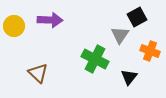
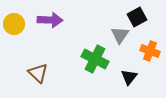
yellow circle: moved 2 px up
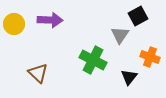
black square: moved 1 px right, 1 px up
orange cross: moved 6 px down
green cross: moved 2 px left, 1 px down
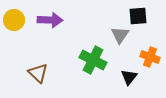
black square: rotated 24 degrees clockwise
yellow circle: moved 4 px up
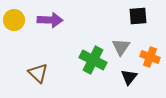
gray triangle: moved 1 px right, 12 px down
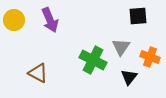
purple arrow: rotated 65 degrees clockwise
brown triangle: rotated 15 degrees counterclockwise
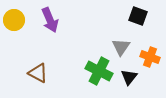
black square: rotated 24 degrees clockwise
green cross: moved 6 px right, 11 px down
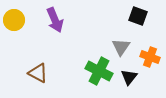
purple arrow: moved 5 px right
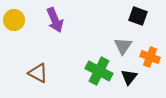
gray triangle: moved 2 px right, 1 px up
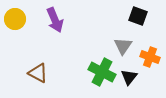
yellow circle: moved 1 px right, 1 px up
green cross: moved 3 px right, 1 px down
